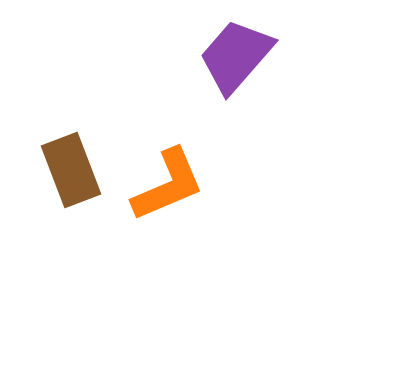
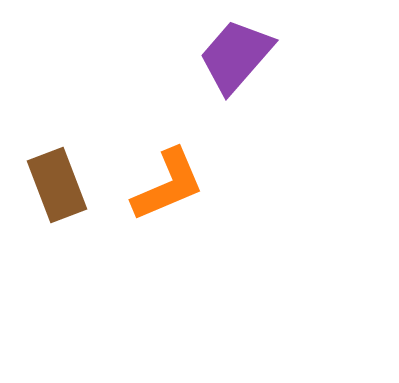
brown rectangle: moved 14 px left, 15 px down
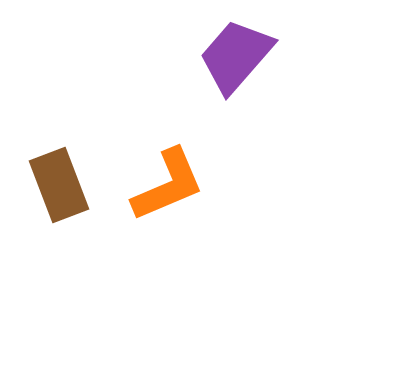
brown rectangle: moved 2 px right
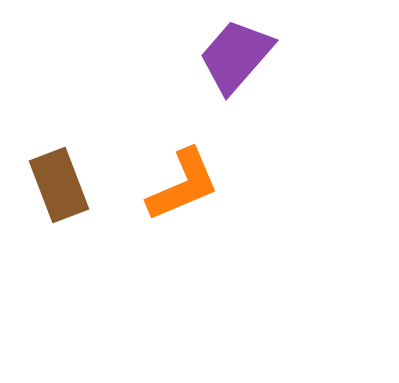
orange L-shape: moved 15 px right
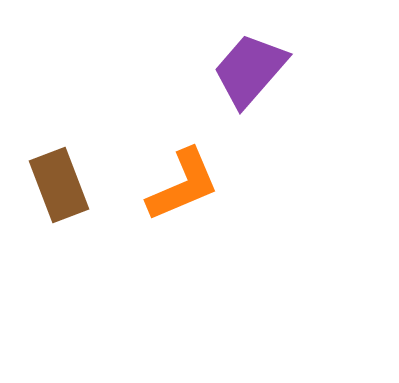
purple trapezoid: moved 14 px right, 14 px down
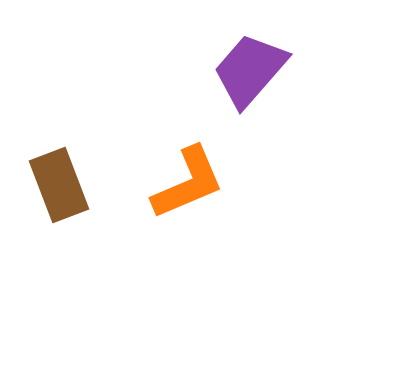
orange L-shape: moved 5 px right, 2 px up
